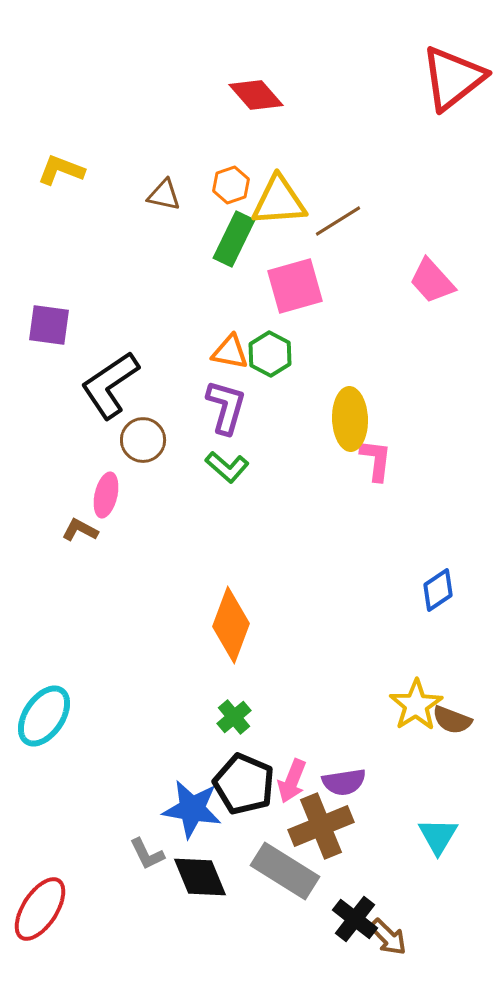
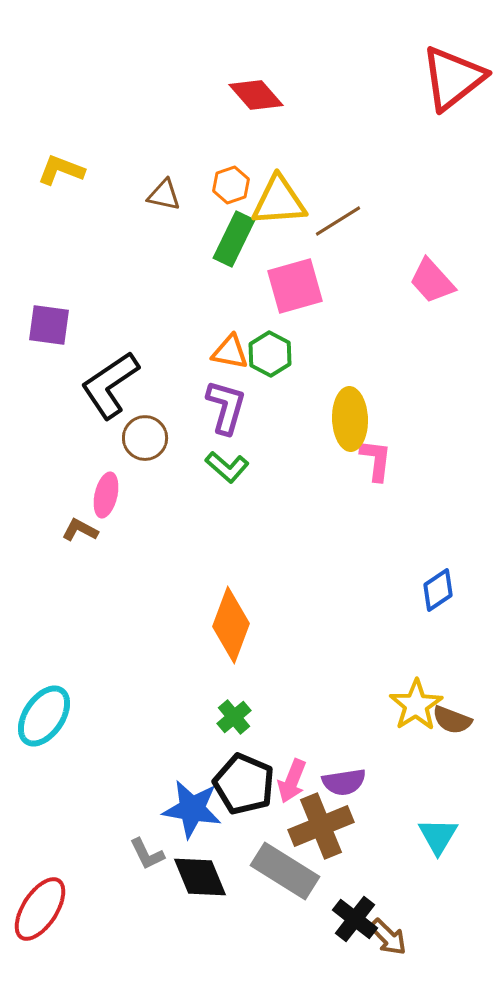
brown circle: moved 2 px right, 2 px up
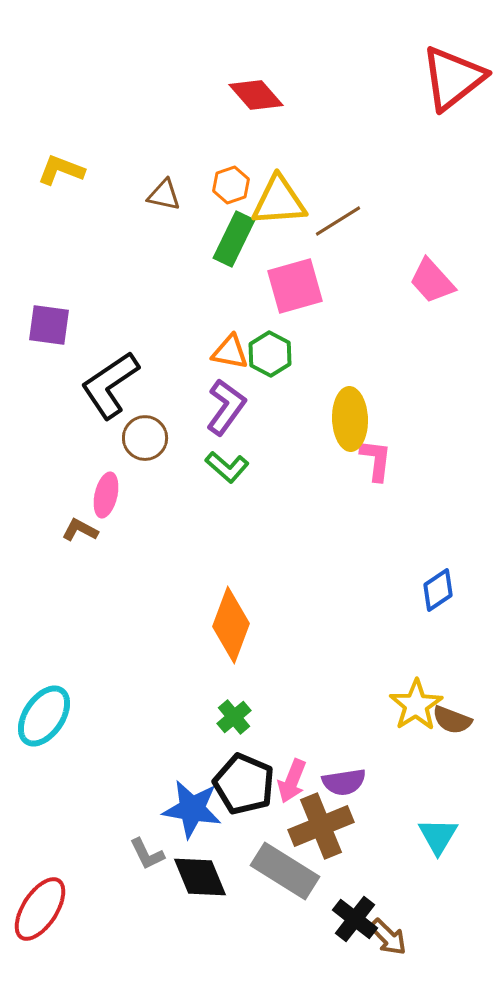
purple L-shape: rotated 20 degrees clockwise
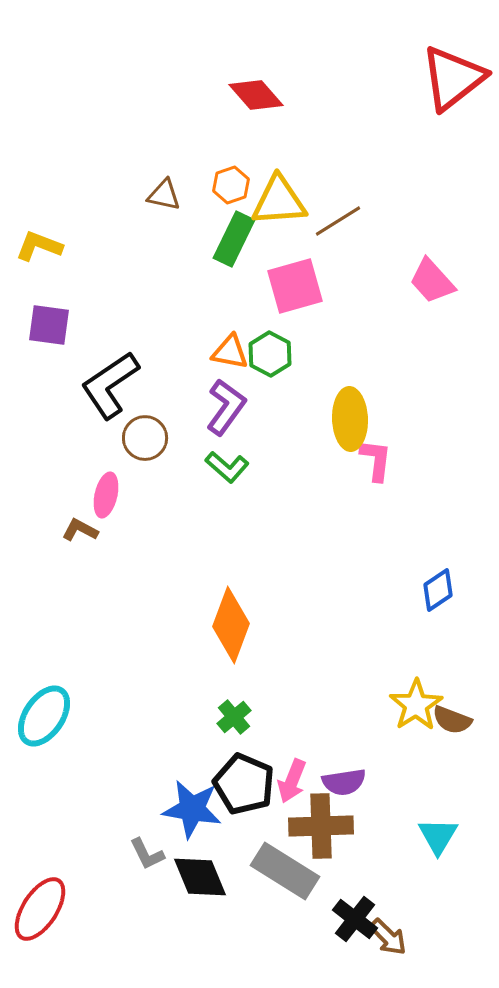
yellow L-shape: moved 22 px left, 76 px down
brown cross: rotated 20 degrees clockwise
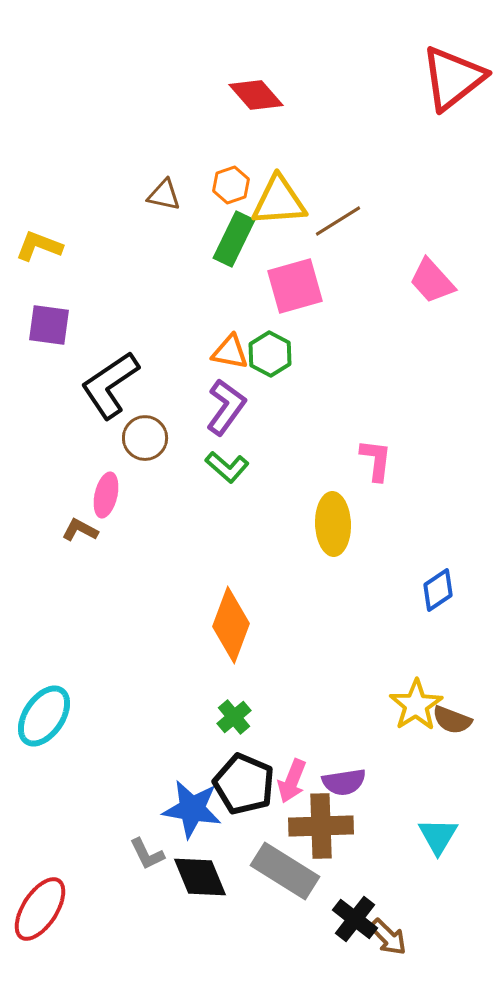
yellow ellipse: moved 17 px left, 105 px down
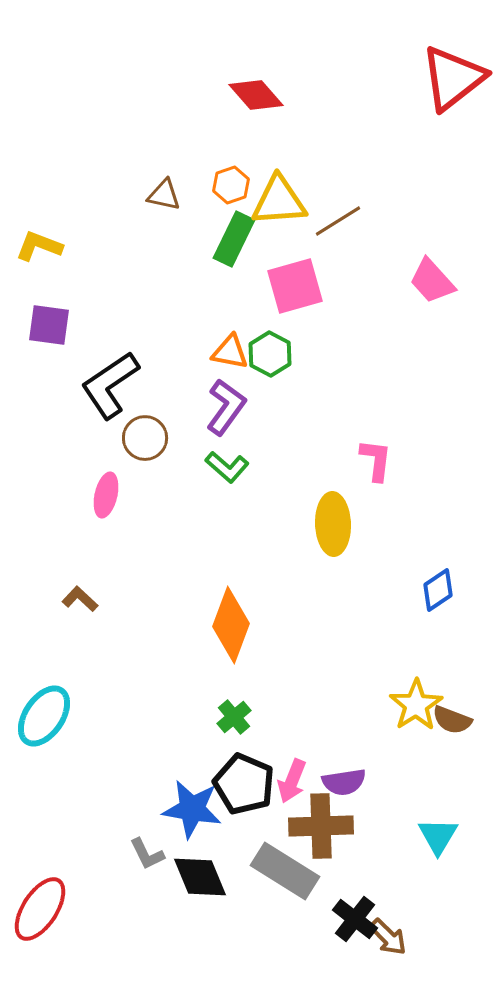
brown L-shape: moved 69 px down; rotated 15 degrees clockwise
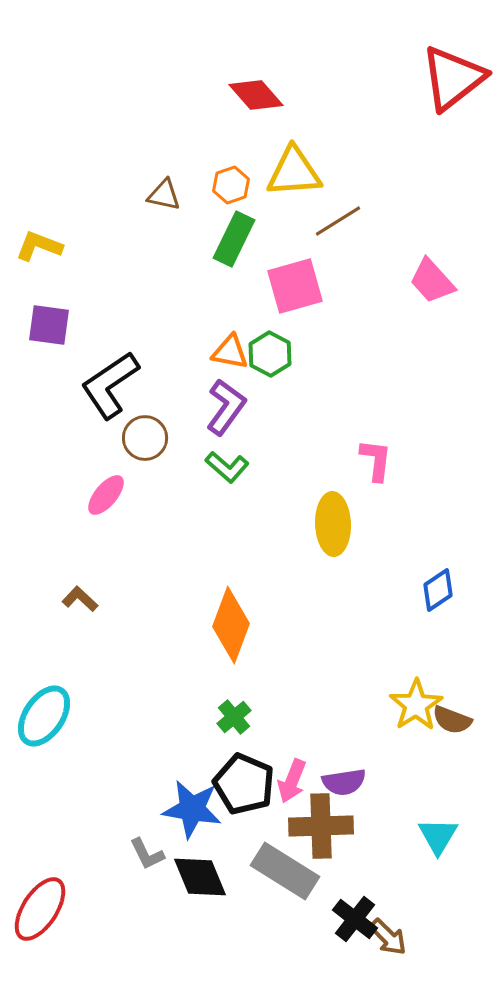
yellow triangle: moved 15 px right, 29 px up
pink ellipse: rotated 27 degrees clockwise
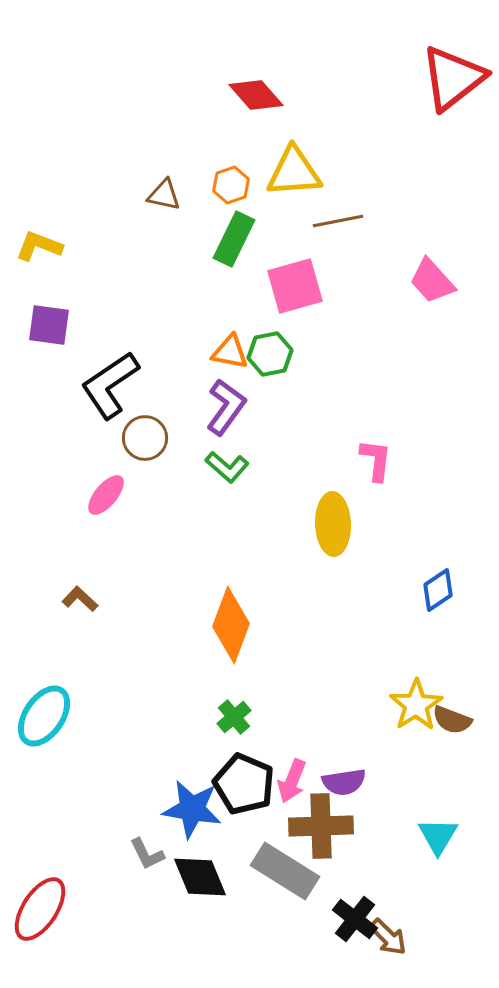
brown line: rotated 21 degrees clockwise
green hexagon: rotated 21 degrees clockwise
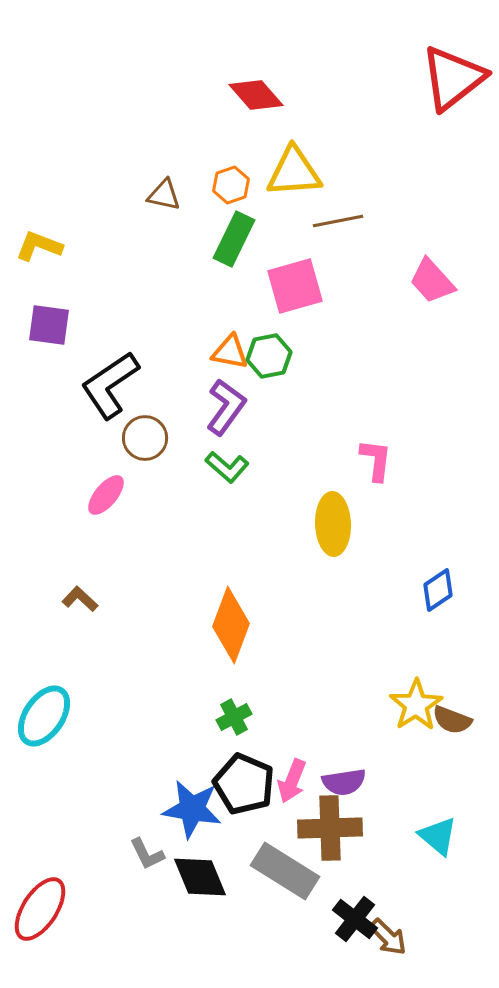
green hexagon: moved 1 px left, 2 px down
green cross: rotated 12 degrees clockwise
brown cross: moved 9 px right, 2 px down
cyan triangle: rotated 21 degrees counterclockwise
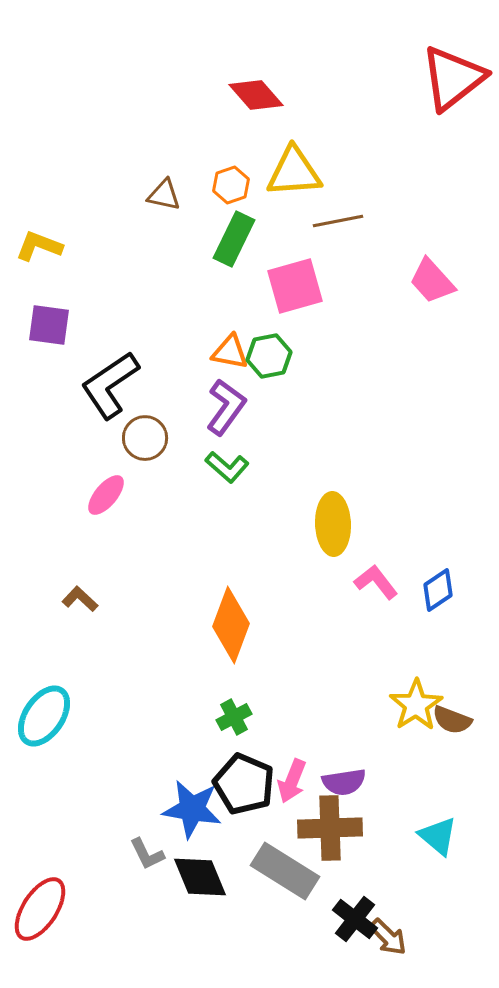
pink L-shape: moved 122 px down; rotated 45 degrees counterclockwise
